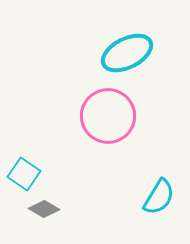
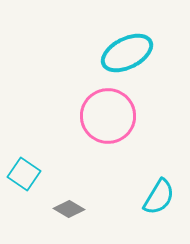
gray diamond: moved 25 px right
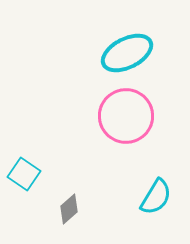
pink circle: moved 18 px right
cyan semicircle: moved 3 px left
gray diamond: rotated 72 degrees counterclockwise
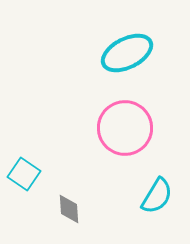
pink circle: moved 1 px left, 12 px down
cyan semicircle: moved 1 px right, 1 px up
gray diamond: rotated 52 degrees counterclockwise
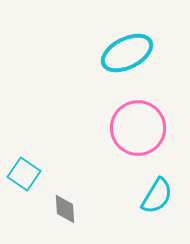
pink circle: moved 13 px right
gray diamond: moved 4 px left
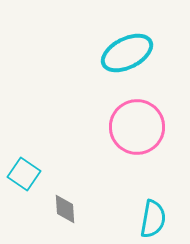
pink circle: moved 1 px left, 1 px up
cyan semicircle: moved 4 px left, 23 px down; rotated 21 degrees counterclockwise
